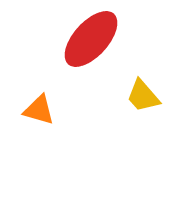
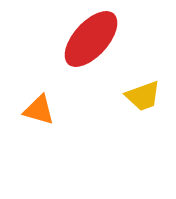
yellow trapezoid: rotated 69 degrees counterclockwise
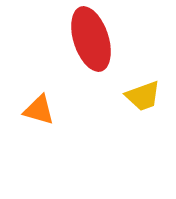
red ellipse: rotated 60 degrees counterclockwise
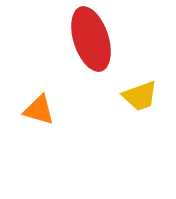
yellow trapezoid: moved 3 px left
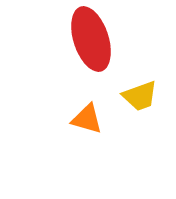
orange triangle: moved 48 px right, 9 px down
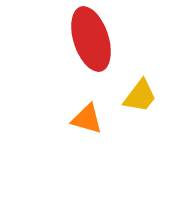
yellow trapezoid: rotated 33 degrees counterclockwise
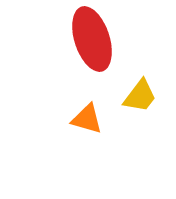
red ellipse: moved 1 px right
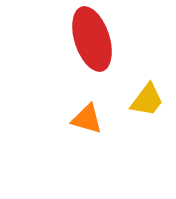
yellow trapezoid: moved 7 px right, 4 px down
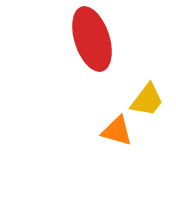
orange triangle: moved 30 px right, 12 px down
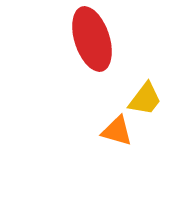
yellow trapezoid: moved 2 px left, 1 px up
